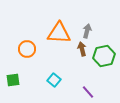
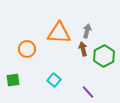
brown arrow: moved 1 px right
green hexagon: rotated 15 degrees counterclockwise
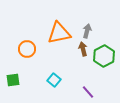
orange triangle: rotated 15 degrees counterclockwise
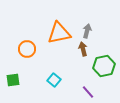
green hexagon: moved 10 px down; rotated 15 degrees clockwise
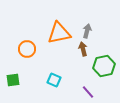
cyan square: rotated 16 degrees counterclockwise
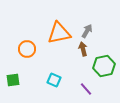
gray arrow: rotated 16 degrees clockwise
purple line: moved 2 px left, 3 px up
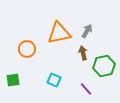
brown arrow: moved 4 px down
